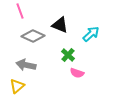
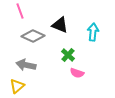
cyan arrow: moved 2 px right, 2 px up; rotated 42 degrees counterclockwise
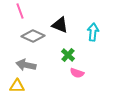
yellow triangle: rotated 42 degrees clockwise
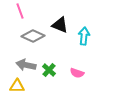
cyan arrow: moved 9 px left, 4 px down
green cross: moved 19 px left, 15 px down
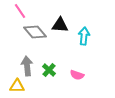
pink line: rotated 14 degrees counterclockwise
black triangle: rotated 18 degrees counterclockwise
gray diamond: moved 2 px right, 4 px up; rotated 25 degrees clockwise
gray arrow: moved 1 px right, 1 px down; rotated 72 degrees clockwise
pink semicircle: moved 2 px down
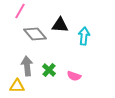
pink line: rotated 63 degrees clockwise
gray diamond: moved 2 px down
pink semicircle: moved 3 px left, 1 px down
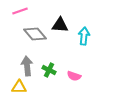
pink line: rotated 42 degrees clockwise
green cross: rotated 16 degrees counterclockwise
yellow triangle: moved 2 px right, 1 px down
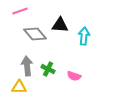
green cross: moved 1 px left, 1 px up
